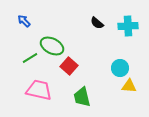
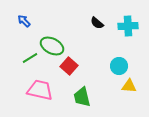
cyan circle: moved 1 px left, 2 px up
pink trapezoid: moved 1 px right
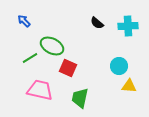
red square: moved 1 px left, 2 px down; rotated 18 degrees counterclockwise
green trapezoid: moved 2 px left, 1 px down; rotated 25 degrees clockwise
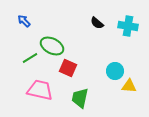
cyan cross: rotated 12 degrees clockwise
cyan circle: moved 4 px left, 5 px down
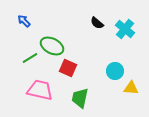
cyan cross: moved 3 px left, 3 px down; rotated 30 degrees clockwise
yellow triangle: moved 2 px right, 2 px down
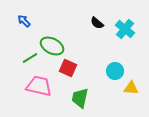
pink trapezoid: moved 1 px left, 4 px up
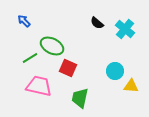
yellow triangle: moved 2 px up
